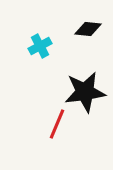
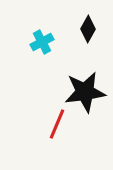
black diamond: rotated 68 degrees counterclockwise
cyan cross: moved 2 px right, 4 px up
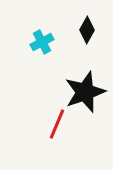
black diamond: moved 1 px left, 1 px down
black star: rotated 12 degrees counterclockwise
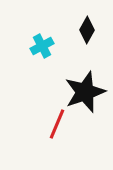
cyan cross: moved 4 px down
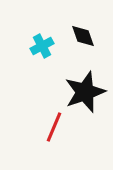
black diamond: moved 4 px left, 6 px down; rotated 48 degrees counterclockwise
red line: moved 3 px left, 3 px down
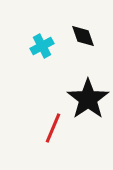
black star: moved 3 px right, 7 px down; rotated 15 degrees counterclockwise
red line: moved 1 px left, 1 px down
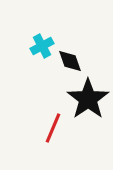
black diamond: moved 13 px left, 25 px down
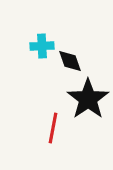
cyan cross: rotated 25 degrees clockwise
red line: rotated 12 degrees counterclockwise
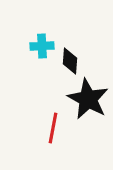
black diamond: rotated 24 degrees clockwise
black star: rotated 9 degrees counterclockwise
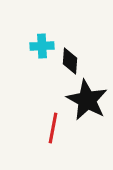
black star: moved 1 px left, 1 px down
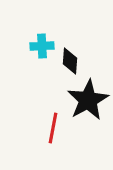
black star: moved 1 px right; rotated 15 degrees clockwise
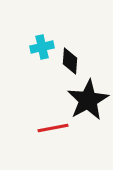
cyan cross: moved 1 px down; rotated 10 degrees counterclockwise
red line: rotated 68 degrees clockwise
